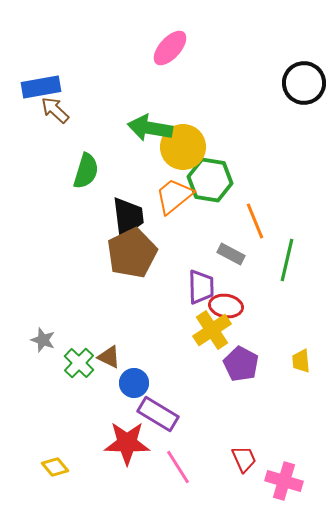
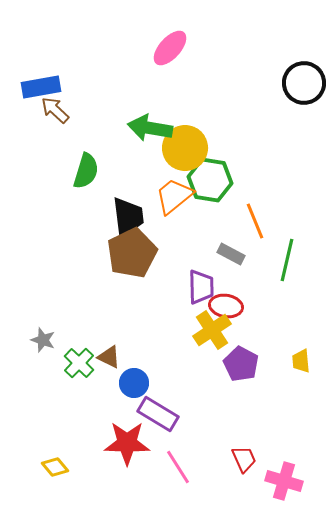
yellow circle: moved 2 px right, 1 px down
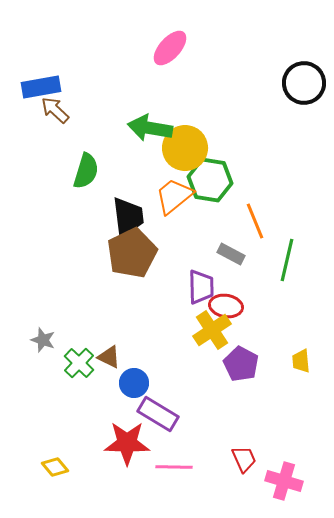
pink line: moved 4 px left; rotated 57 degrees counterclockwise
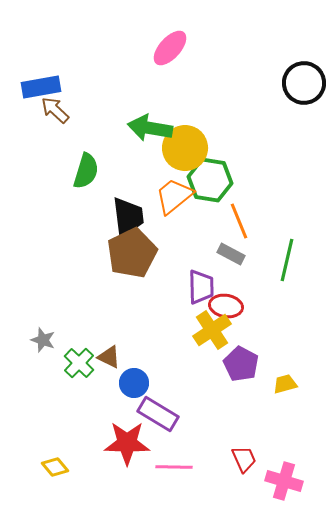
orange line: moved 16 px left
yellow trapezoid: moved 16 px left, 23 px down; rotated 80 degrees clockwise
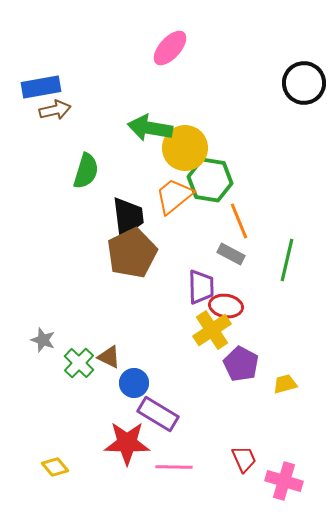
brown arrow: rotated 124 degrees clockwise
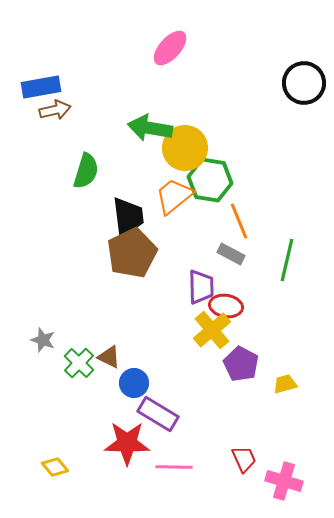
yellow cross: rotated 6 degrees counterclockwise
